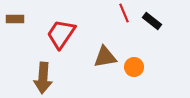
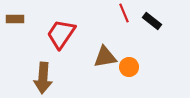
orange circle: moved 5 px left
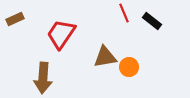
brown rectangle: rotated 24 degrees counterclockwise
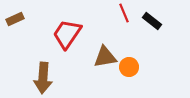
red trapezoid: moved 6 px right
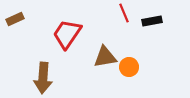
black rectangle: rotated 48 degrees counterclockwise
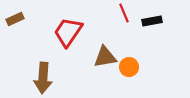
red trapezoid: moved 1 px right, 2 px up
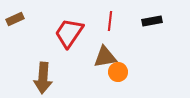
red line: moved 14 px left, 8 px down; rotated 30 degrees clockwise
red trapezoid: moved 1 px right, 1 px down
orange circle: moved 11 px left, 5 px down
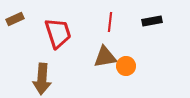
red line: moved 1 px down
red trapezoid: moved 11 px left; rotated 128 degrees clockwise
orange circle: moved 8 px right, 6 px up
brown arrow: moved 1 px left, 1 px down
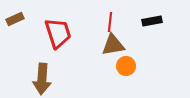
brown triangle: moved 8 px right, 12 px up
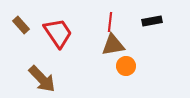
brown rectangle: moved 6 px right, 6 px down; rotated 72 degrees clockwise
red trapezoid: rotated 16 degrees counterclockwise
brown arrow: rotated 48 degrees counterclockwise
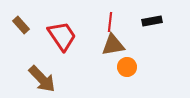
red trapezoid: moved 4 px right, 3 px down
orange circle: moved 1 px right, 1 px down
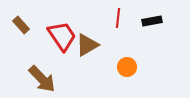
red line: moved 8 px right, 4 px up
brown triangle: moved 26 px left; rotated 20 degrees counterclockwise
